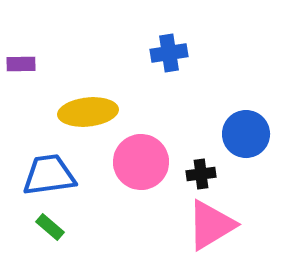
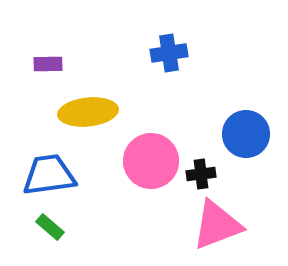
purple rectangle: moved 27 px right
pink circle: moved 10 px right, 1 px up
pink triangle: moved 6 px right; rotated 10 degrees clockwise
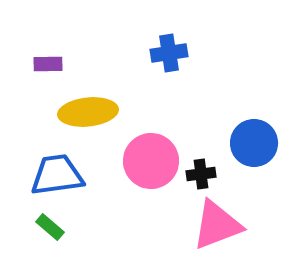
blue circle: moved 8 px right, 9 px down
blue trapezoid: moved 8 px right
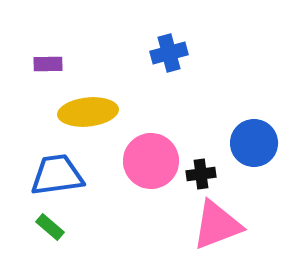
blue cross: rotated 6 degrees counterclockwise
